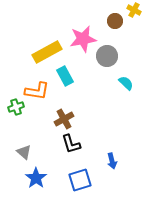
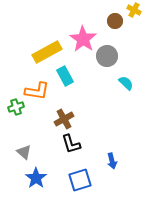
pink star: rotated 28 degrees counterclockwise
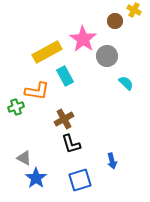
gray triangle: moved 6 px down; rotated 14 degrees counterclockwise
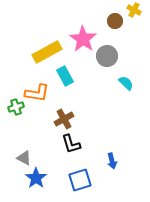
orange L-shape: moved 2 px down
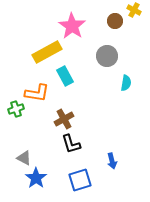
pink star: moved 11 px left, 13 px up
cyan semicircle: rotated 56 degrees clockwise
green cross: moved 2 px down
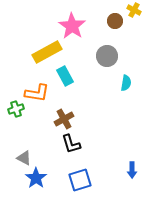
blue arrow: moved 20 px right, 9 px down; rotated 14 degrees clockwise
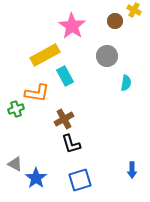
yellow rectangle: moved 2 px left, 3 px down
gray triangle: moved 9 px left, 6 px down
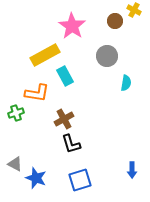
green cross: moved 4 px down
blue star: rotated 15 degrees counterclockwise
